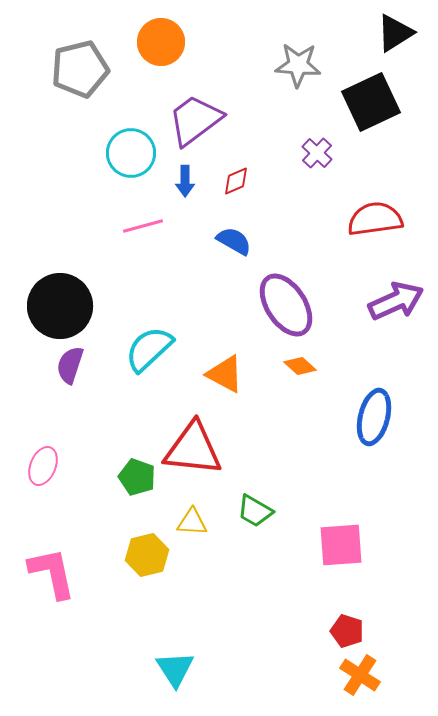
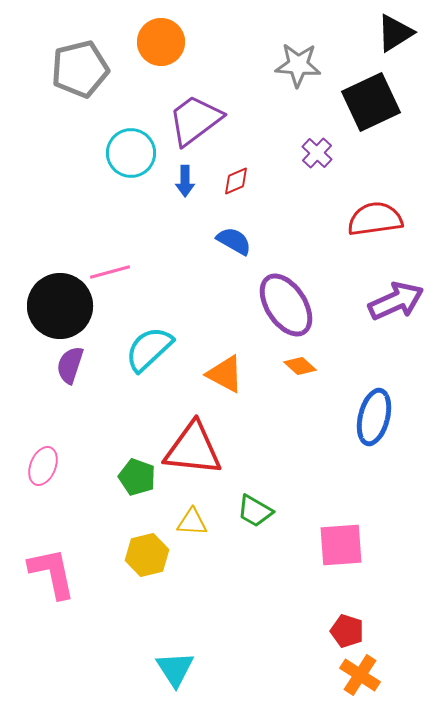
pink line: moved 33 px left, 46 px down
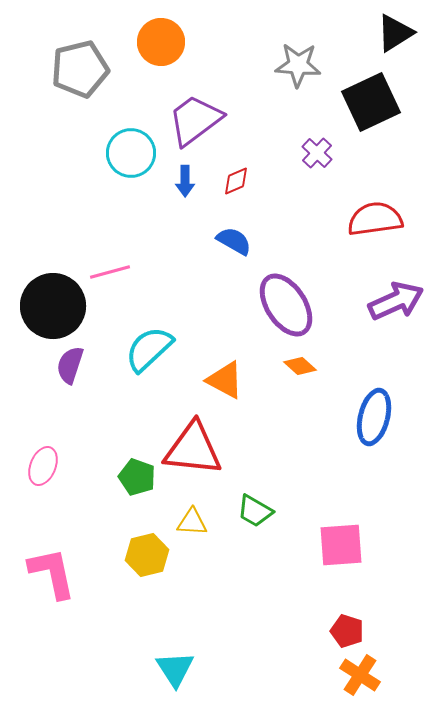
black circle: moved 7 px left
orange triangle: moved 6 px down
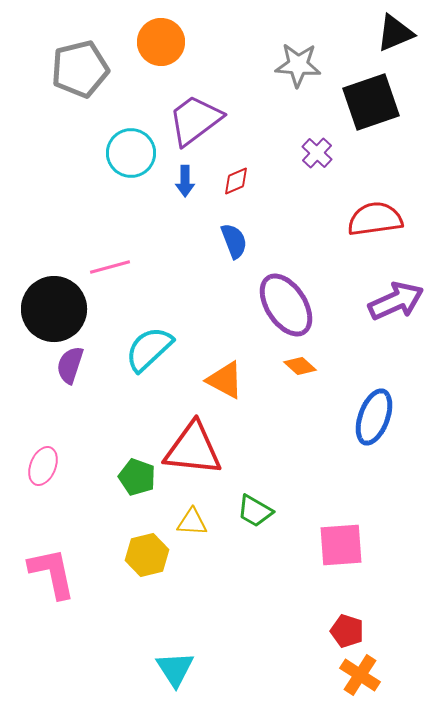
black triangle: rotated 9 degrees clockwise
black square: rotated 6 degrees clockwise
blue semicircle: rotated 39 degrees clockwise
pink line: moved 5 px up
black circle: moved 1 px right, 3 px down
blue ellipse: rotated 6 degrees clockwise
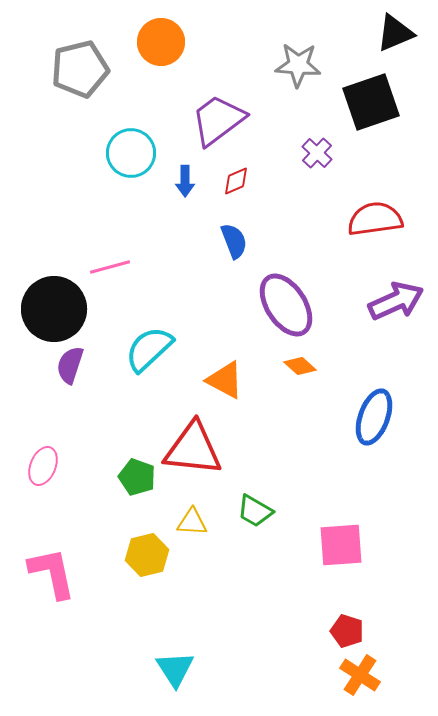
purple trapezoid: moved 23 px right
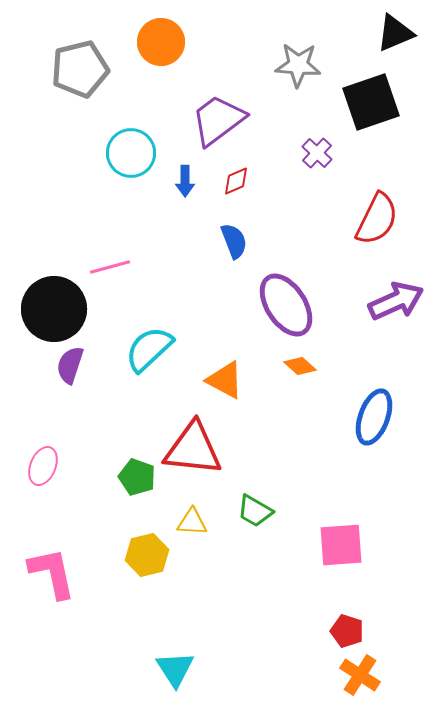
red semicircle: moved 2 px right; rotated 124 degrees clockwise
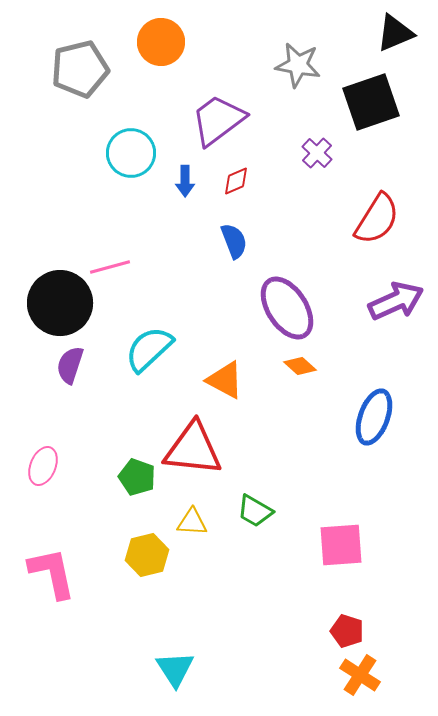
gray star: rotated 6 degrees clockwise
red semicircle: rotated 6 degrees clockwise
purple ellipse: moved 1 px right, 3 px down
black circle: moved 6 px right, 6 px up
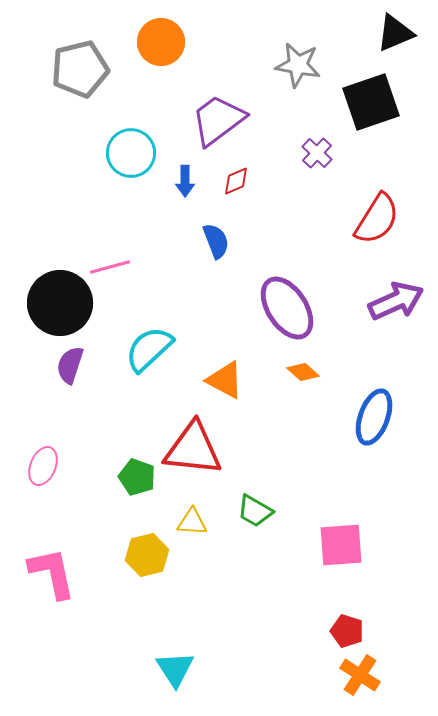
blue semicircle: moved 18 px left
orange diamond: moved 3 px right, 6 px down
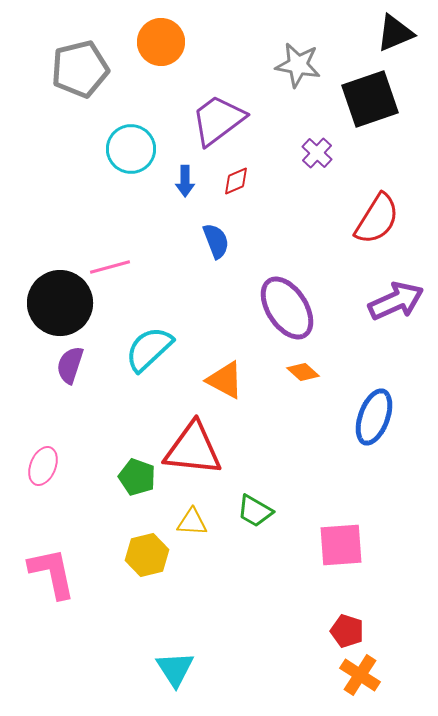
black square: moved 1 px left, 3 px up
cyan circle: moved 4 px up
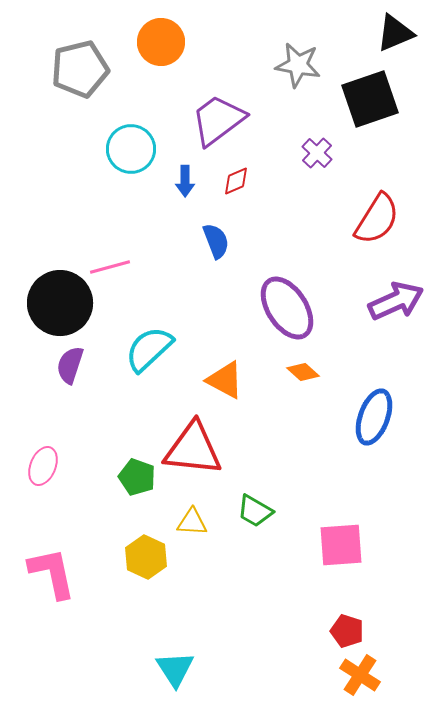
yellow hexagon: moved 1 px left, 2 px down; rotated 21 degrees counterclockwise
